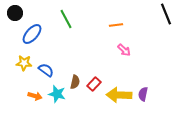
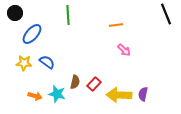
green line: moved 2 px right, 4 px up; rotated 24 degrees clockwise
blue semicircle: moved 1 px right, 8 px up
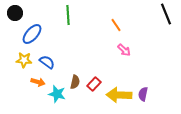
orange line: rotated 64 degrees clockwise
yellow star: moved 3 px up
orange arrow: moved 3 px right, 14 px up
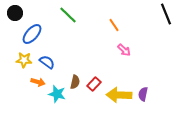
green line: rotated 42 degrees counterclockwise
orange line: moved 2 px left
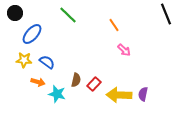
brown semicircle: moved 1 px right, 2 px up
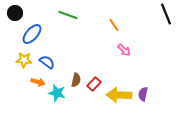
green line: rotated 24 degrees counterclockwise
cyan star: moved 1 px up
